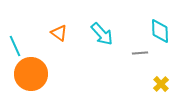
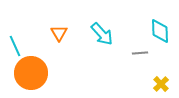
orange triangle: rotated 24 degrees clockwise
orange circle: moved 1 px up
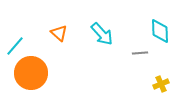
orange triangle: rotated 18 degrees counterclockwise
cyan line: rotated 65 degrees clockwise
yellow cross: rotated 21 degrees clockwise
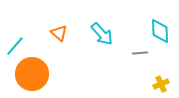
orange circle: moved 1 px right, 1 px down
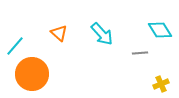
cyan diamond: moved 1 px up; rotated 30 degrees counterclockwise
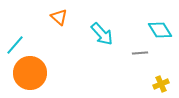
orange triangle: moved 16 px up
cyan line: moved 1 px up
orange circle: moved 2 px left, 1 px up
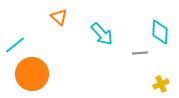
cyan diamond: moved 2 px down; rotated 35 degrees clockwise
cyan line: rotated 10 degrees clockwise
orange circle: moved 2 px right, 1 px down
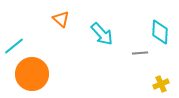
orange triangle: moved 2 px right, 2 px down
cyan line: moved 1 px left, 1 px down
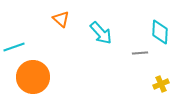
cyan arrow: moved 1 px left, 1 px up
cyan line: moved 1 px down; rotated 20 degrees clockwise
orange circle: moved 1 px right, 3 px down
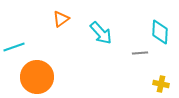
orange triangle: rotated 42 degrees clockwise
orange circle: moved 4 px right
yellow cross: rotated 35 degrees clockwise
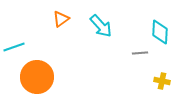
cyan arrow: moved 7 px up
yellow cross: moved 1 px right, 3 px up
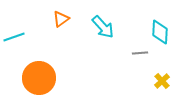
cyan arrow: moved 2 px right, 1 px down
cyan line: moved 10 px up
orange circle: moved 2 px right, 1 px down
yellow cross: rotated 35 degrees clockwise
